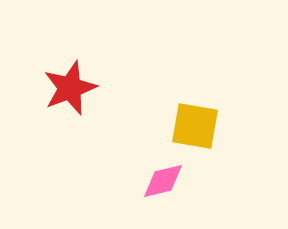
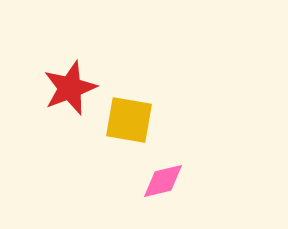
yellow square: moved 66 px left, 6 px up
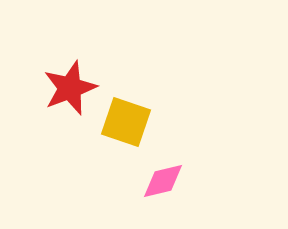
yellow square: moved 3 px left, 2 px down; rotated 9 degrees clockwise
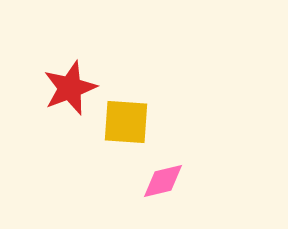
yellow square: rotated 15 degrees counterclockwise
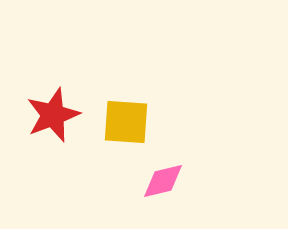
red star: moved 17 px left, 27 px down
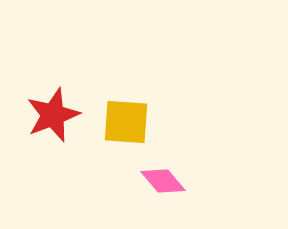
pink diamond: rotated 63 degrees clockwise
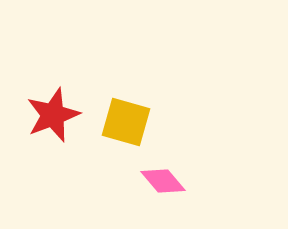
yellow square: rotated 12 degrees clockwise
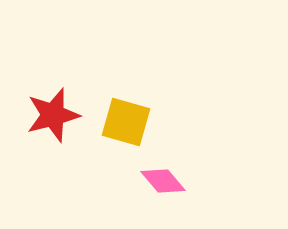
red star: rotated 6 degrees clockwise
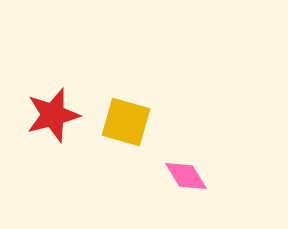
pink diamond: moved 23 px right, 5 px up; rotated 9 degrees clockwise
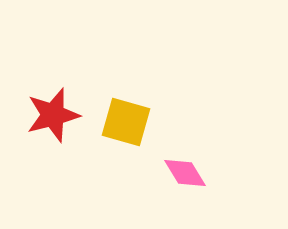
pink diamond: moved 1 px left, 3 px up
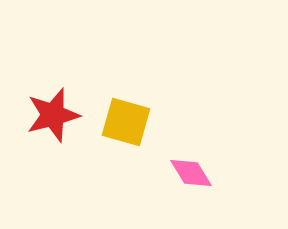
pink diamond: moved 6 px right
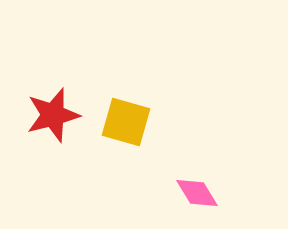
pink diamond: moved 6 px right, 20 px down
